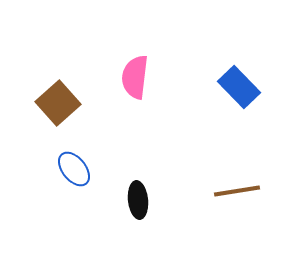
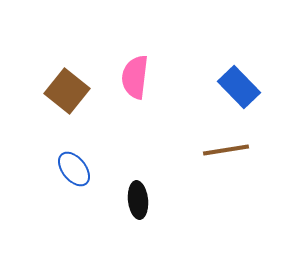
brown square: moved 9 px right, 12 px up; rotated 9 degrees counterclockwise
brown line: moved 11 px left, 41 px up
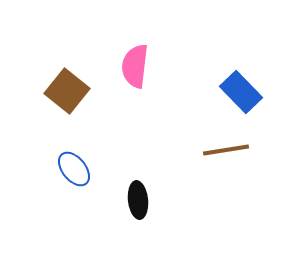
pink semicircle: moved 11 px up
blue rectangle: moved 2 px right, 5 px down
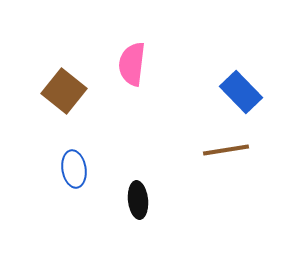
pink semicircle: moved 3 px left, 2 px up
brown square: moved 3 px left
blue ellipse: rotated 30 degrees clockwise
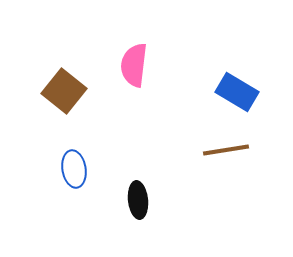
pink semicircle: moved 2 px right, 1 px down
blue rectangle: moved 4 px left; rotated 15 degrees counterclockwise
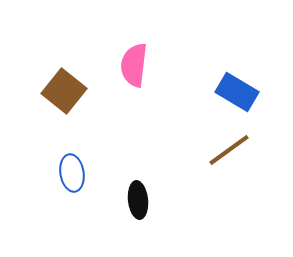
brown line: moved 3 px right; rotated 27 degrees counterclockwise
blue ellipse: moved 2 px left, 4 px down
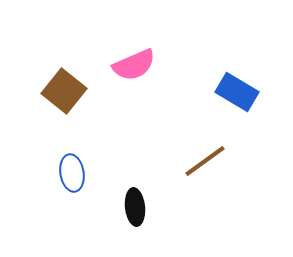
pink semicircle: rotated 120 degrees counterclockwise
brown line: moved 24 px left, 11 px down
black ellipse: moved 3 px left, 7 px down
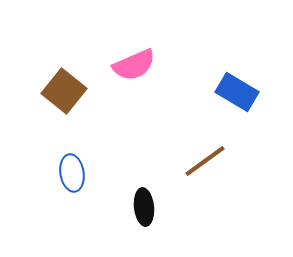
black ellipse: moved 9 px right
